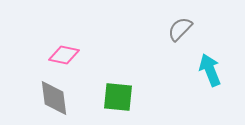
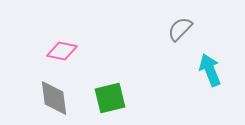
pink diamond: moved 2 px left, 4 px up
green square: moved 8 px left, 1 px down; rotated 20 degrees counterclockwise
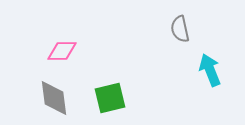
gray semicircle: rotated 56 degrees counterclockwise
pink diamond: rotated 12 degrees counterclockwise
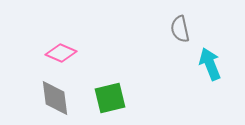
pink diamond: moved 1 px left, 2 px down; rotated 24 degrees clockwise
cyan arrow: moved 6 px up
gray diamond: moved 1 px right
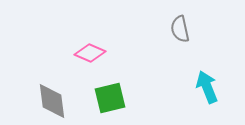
pink diamond: moved 29 px right
cyan arrow: moved 3 px left, 23 px down
gray diamond: moved 3 px left, 3 px down
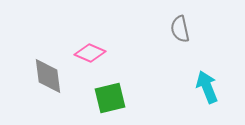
gray diamond: moved 4 px left, 25 px up
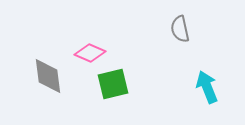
green square: moved 3 px right, 14 px up
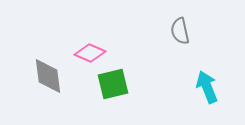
gray semicircle: moved 2 px down
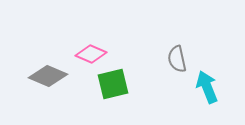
gray semicircle: moved 3 px left, 28 px down
pink diamond: moved 1 px right, 1 px down
gray diamond: rotated 60 degrees counterclockwise
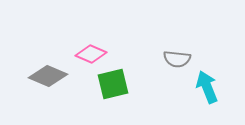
gray semicircle: rotated 72 degrees counterclockwise
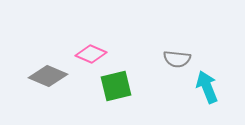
green square: moved 3 px right, 2 px down
